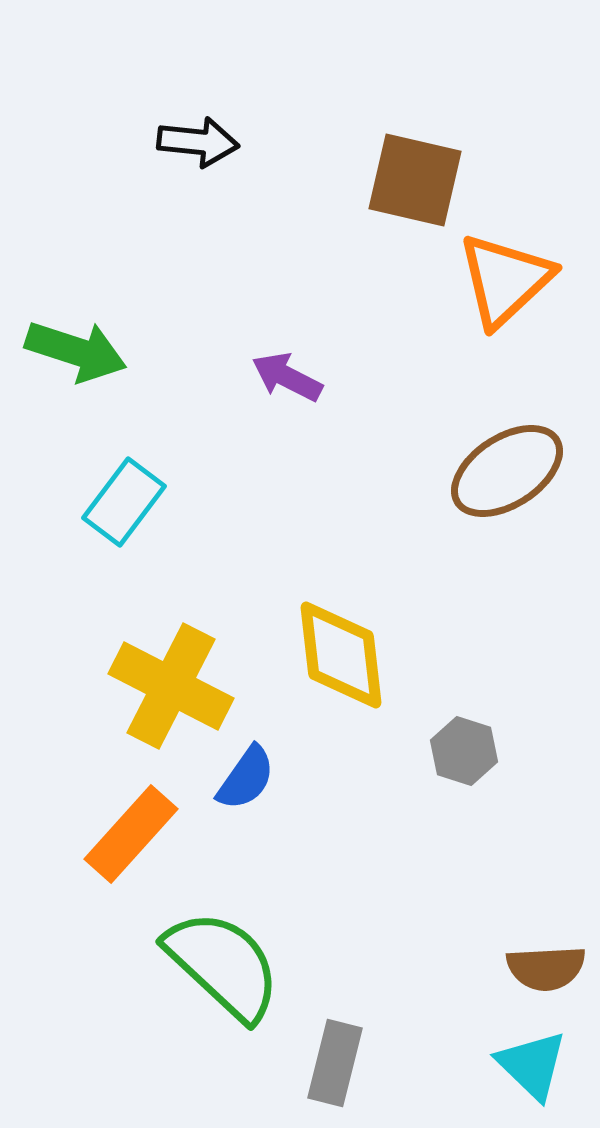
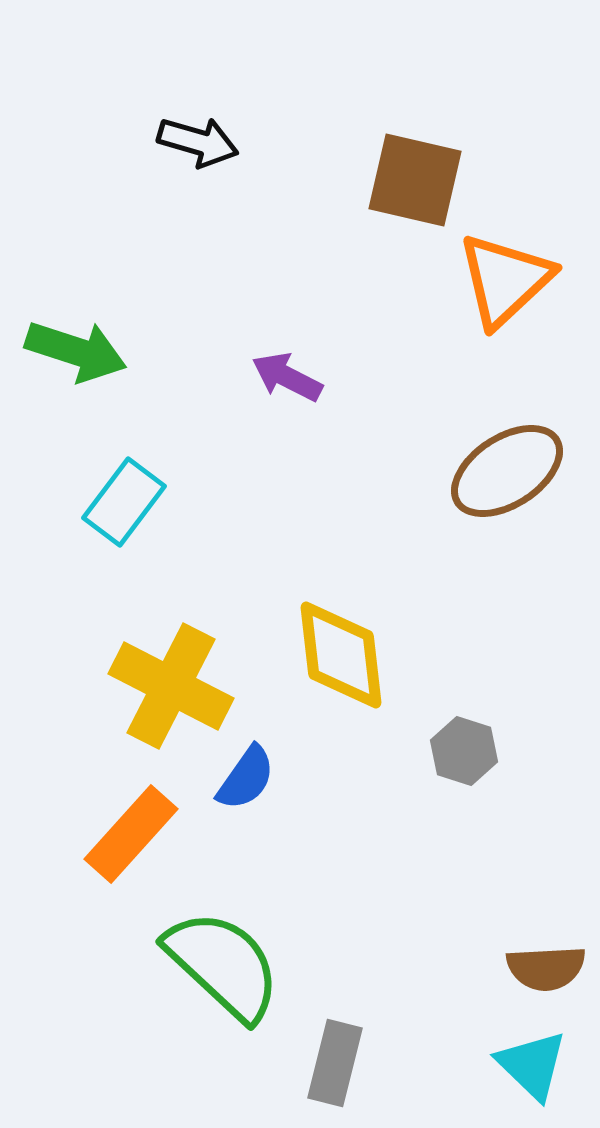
black arrow: rotated 10 degrees clockwise
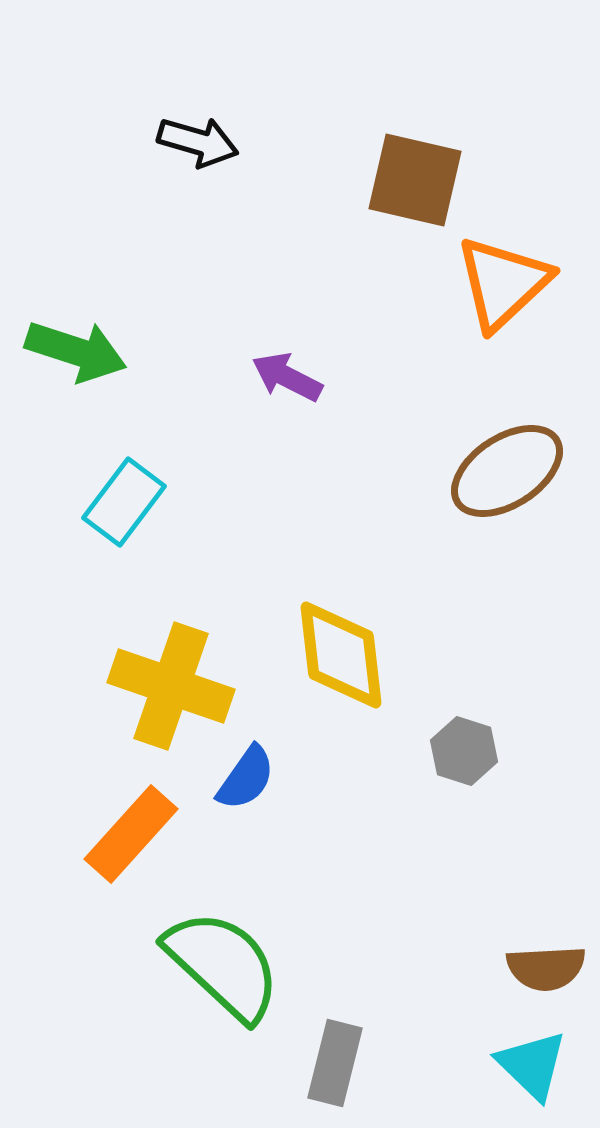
orange triangle: moved 2 px left, 3 px down
yellow cross: rotated 8 degrees counterclockwise
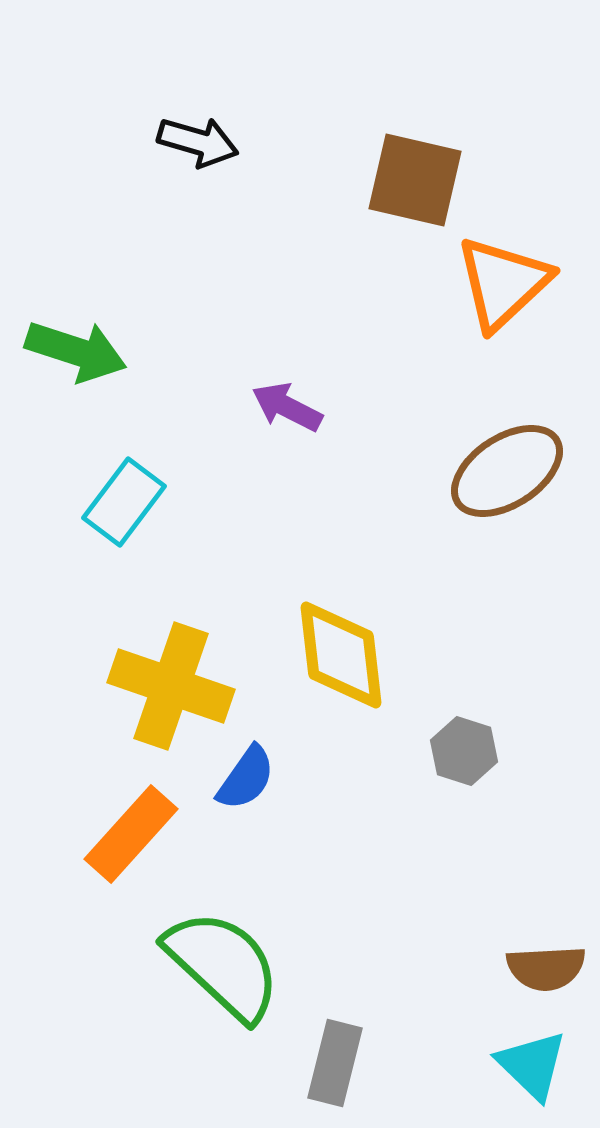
purple arrow: moved 30 px down
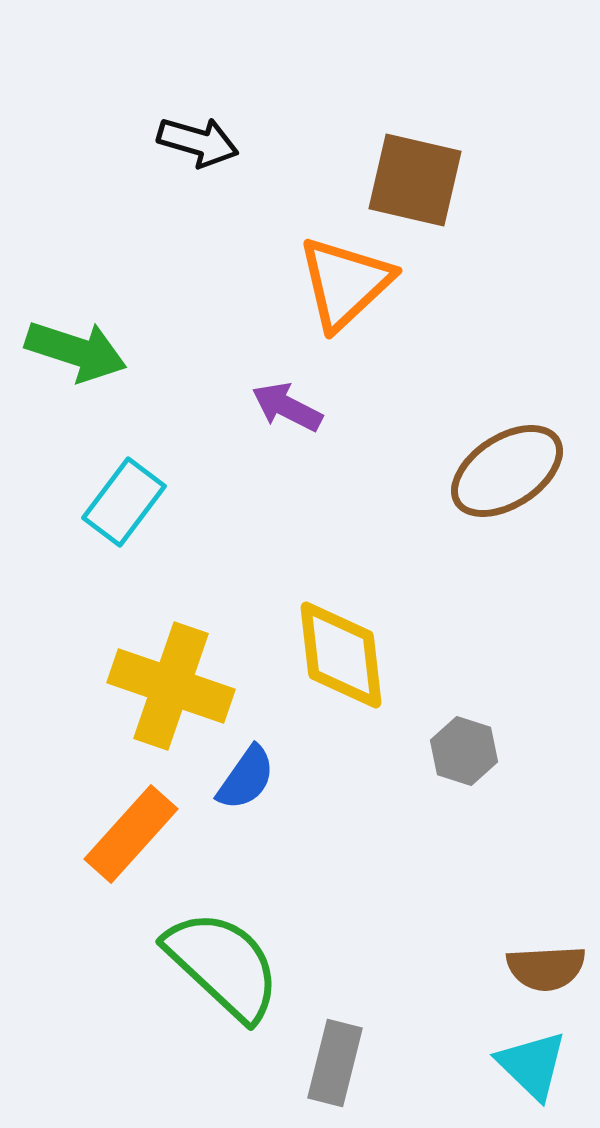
orange triangle: moved 158 px left
